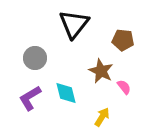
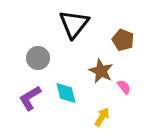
brown pentagon: rotated 15 degrees clockwise
gray circle: moved 3 px right
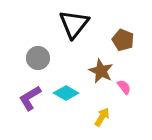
cyan diamond: rotated 45 degrees counterclockwise
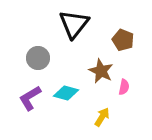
pink semicircle: rotated 49 degrees clockwise
cyan diamond: rotated 15 degrees counterclockwise
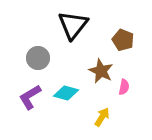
black triangle: moved 1 px left, 1 px down
purple L-shape: moved 1 px up
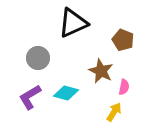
black triangle: moved 2 px up; rotated 28 degrees clockwise
yellow arrow: moved 12 px right, 5 px up
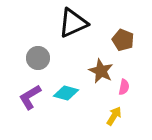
yellow arrow: moved 4 px down
